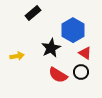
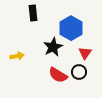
black rectangle: rotated 56 degrees counterclockwise
blue hexagon: moved 2 px left, 2 px up
black star: moved 2 px right, 1 px up
red triangle: rotated 32 degrees clockwise
black circle: moved 2 px left
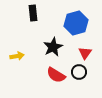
blue hexagon: moved 5 px right, 5 px up; rotated 15 degrees clockwise
red semicircle: moved 2 px left
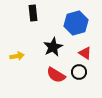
red triangle: rotated 32 degrees counterclockwise
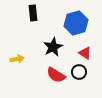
yellow arrow: moved 3 px down
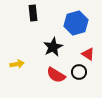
red triangle: moved 3 px right, 1 px down
yellow arrow: moved 5 px down
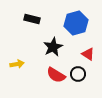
black rectangle: moved 1 px left, 6 px down; rotated 70 degrees counterclockwise
black circle: moved 1 px left, 2 px down
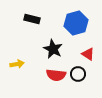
black star: moved 2 px down; rotated 18 degrees counterclockwise
red semicircle: rotated 24 degrees counterclockwise
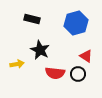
black star: moved 13 px left, 1 px down
red triangle: moved 2 px left, 2 px down
red semicircle: moved 1 px left, 2 px up
